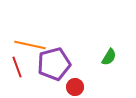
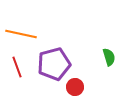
orange line: moved 9 px left, 11 px up
green semicircle: rotated 48 degrees counterclockwise
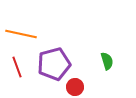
green semicircle: moved 2 px left, 4 px down
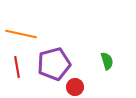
red line: rotated 10 degrees clockwise
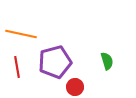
purple pentagon: moved 1 px right, 2 px up
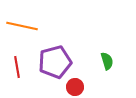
orange line: moved 1 px right, 8 px up
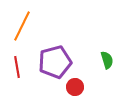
orange line: rotated 76 degrees counterclockwise
green semicircle: moved 1 px up
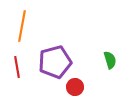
orange line: rotated 16 degrees counterclockwise
green semicircle: moved 3 px right
